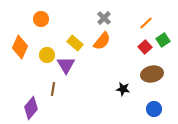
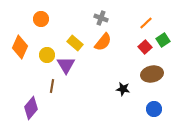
gray cross: moved 3 px left; rotated 24 degrees counterclockwise
orange semicircle: moved 1 px right, 1 px down
brown line: moved 1 px left, 3 px up
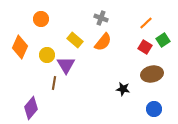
yellow rectangle: moved 3 px up
red square: rotated 16 degrees counterclockwise
brown line: moved 2 px right, 3 px up
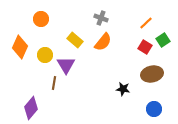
yellow circle: moved 2 px left
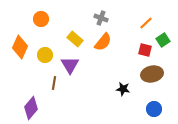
yellow rectangle: moved 1 px up
red square: moved 3 px down; rotated 16 degrees counterclockwise
purple triangle: moved 4 px right
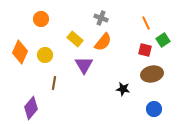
orange line: rotated 72 degrees counterclockwise
orange diamond: moved 5 px down
purple triangle: moved 14 px right
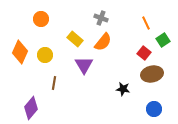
red square: moved 1 px left, 3 px down; rotated 24 degrees clockwise
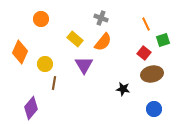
orange line: moved 1 px down
green square: rotated 16 degrees clockwise
yellow circle: moved 9 px down
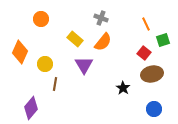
brown line: moved 1 px right, 1 px down
black star: moved 1 px up; rotated 24 degrees clockwise
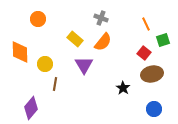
orange circle: moved 3 px left
orange diamond: rotated 25 degrees counterclockwise
